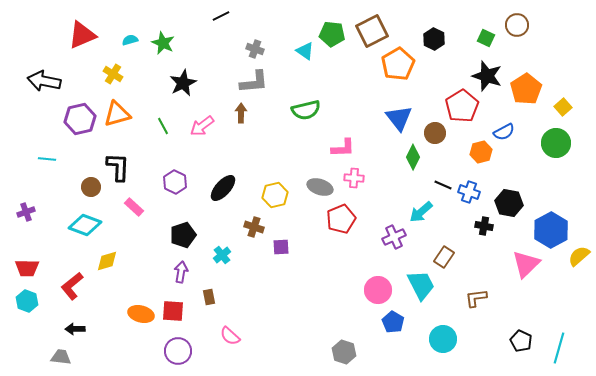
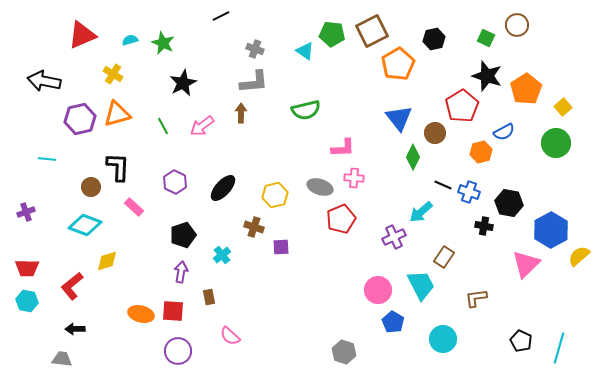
black hexagon at (434, 39): rotated 20 degrees clockwise
cyan hexagon at (27, 301): rotated 10 degrees counterclockwise
gray trapezoid at (61, 357): moved 1 px right, 2 px down
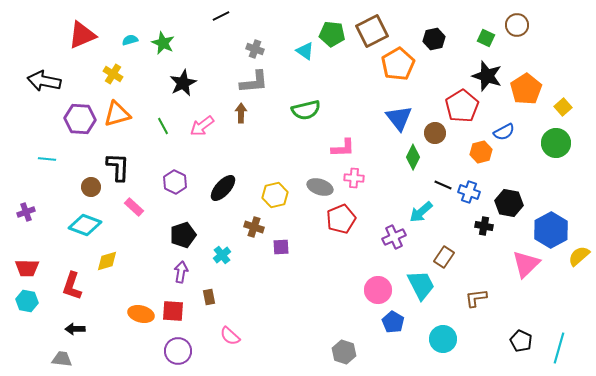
purple hexagon at (80, 119): rotated 16 degrees clockwise
red L-shape at (72, 286): rotated 32 degrees counterclockwise
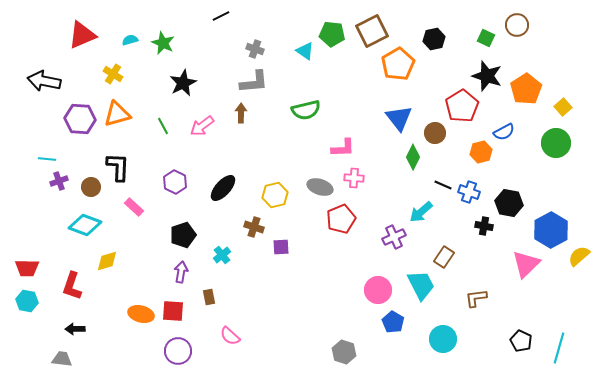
purple cross at (26, 212): moved 33 px right, 31 px up
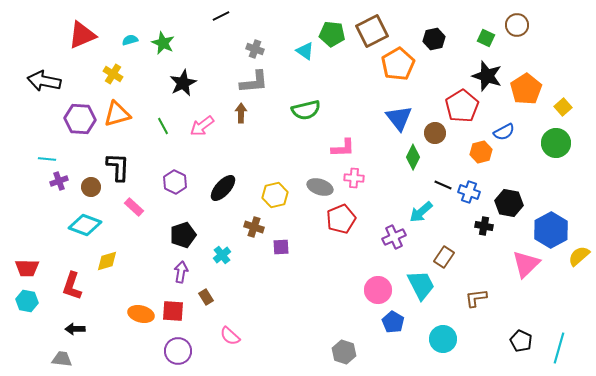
brown rectangle at (209, 297): moved 3 px left; rotated 21 degrees counterclockwise
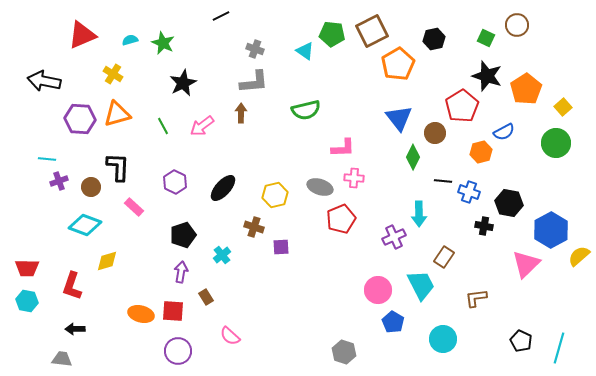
black line at (443, 185): moved 4 px up; rotated 18 degrees counterclockwise
cyan arrow at (421, 212): moved 2 px left, 2 px down; rotated 50 degrees counterclockwise
